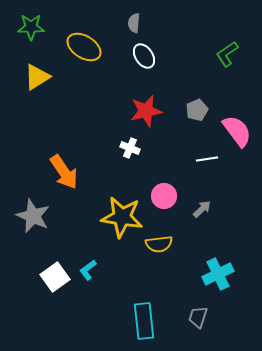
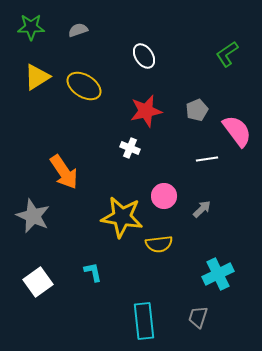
gray semicircle: moved 56 px left, 7 px down; rotated 66 degrees clockwise
yellow ellipse: moved 39 px down
cyan L-shape: moved 5 px right, 2 px down; rotated 115 degrees clockwise
white square: moved 17 px left, 5 px down
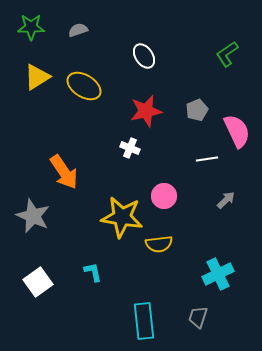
pink semicircle: rotated 12 degrees clockwise
gray arrow: moved 24 px right, 9 px up
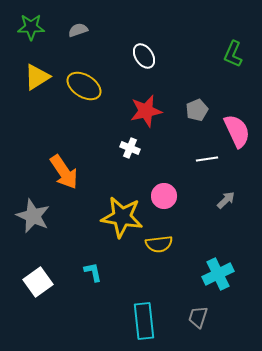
green L-shape: moved 6 px right; rotated 32 degrees counterclockwise
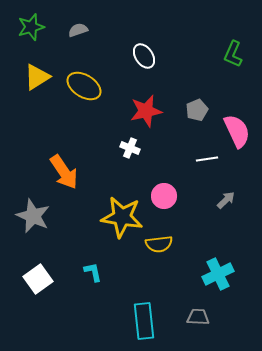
green star: rotated 16 degrees counterclockwise
white square: moved 3 px up
gray trapezoid: rotated 75 degrees clockwise
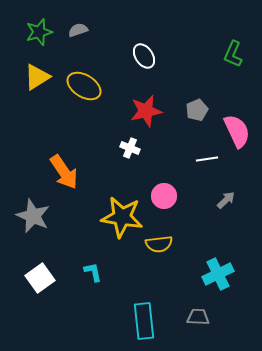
green star: moved 8 px right, 5 px down
white square: moved 2 px right, 1 px up
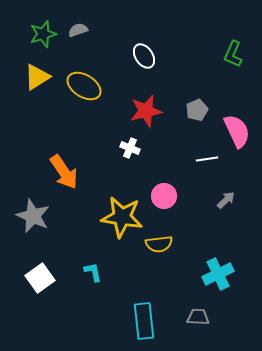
green star: moved 4 px right, 2 px down
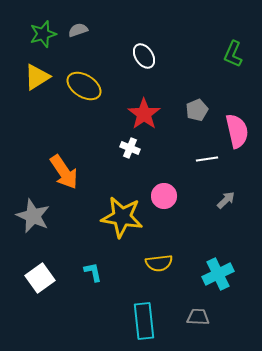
red star: moved 2 px left, 3 px down; rotated 24 degrees counterclockwise
pink semicircle: rotated 12 degrees clockwise
yellow semicircle: moved 19 px down
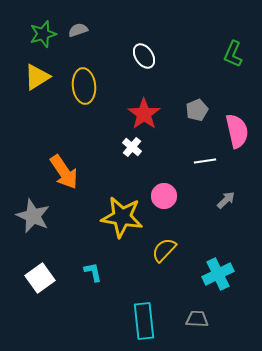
yellow ellipse: rotated 52 degrees clockwise
white cross: moved 2 px right, 1 px up; rotated 18 degrees clockwise
white line: moved 2 px left, 2 px down
yellow semicircle: moved 5 px right, 13 px up; rotated 140 degrees clockwise
gray trapezoid: moved 1 px left, 2 px down
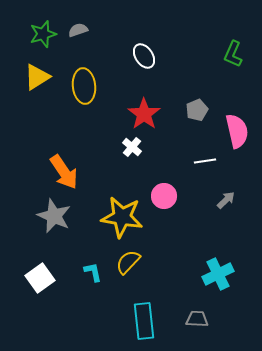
gray star: moved 21 px right
yellow semicircle: moved 36 px left, 12 px down
